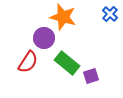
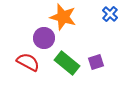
red semicircle: rotated 95 degrees counterclockwise
purple square: moved 5 px right, 14 px up
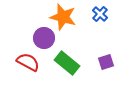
blue cross: moved 10 px left
purple square: moved 10 px right
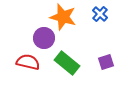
red semicircle: rotated 15 degrees counterclockwise
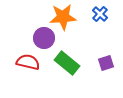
orange star: rotated 20 degrees counterclockwise
purple square: moved 1 px down
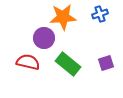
blue cross: rotated 28 degrees clockwise
green rectangle: moved 1 px right, 1 px down
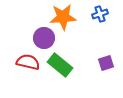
green rectangle: moved 8 px left, 1 px down
